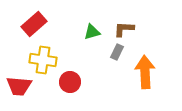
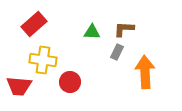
green triangle: rotated 18 degrees clockwise
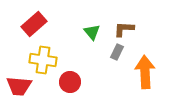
green triangle: rotated 48 degrees clockwise
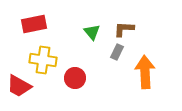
red rectangle: rotated 30 degrees clockwise
red circle: moved 5 px right, 4 px up
red trapezoid: rotated 24 degrees clockwise
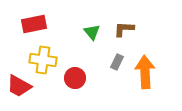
gray rectangle: moved 10 px down
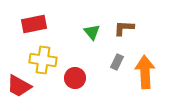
brown L-shape: moved 1 px up
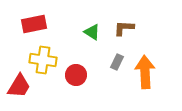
green triangle: rotated 18 degrees counterclockwise
red circle: moved 1 px right, 3 px up
red trapezoid: rotated 88 degrees counterclockwise
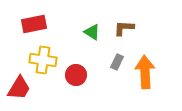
red trapezoid: moved 2 px down
